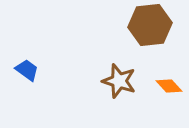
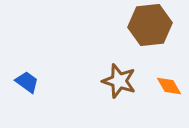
blue trapezoid: moved 12 px down
orange diamond: rotated 12 degrees clockwise
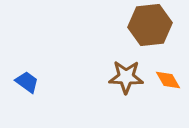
brown star: moved 7 px right, 4 px up; rotated 16 degrees counterclockwise
orange diamond: moved 1 px left, 6 px up
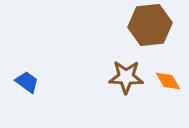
orange diamond: moved 1 px down
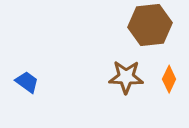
orange diamond: moved 1 px right, 2 px up; rotated 56 degrees clockwise
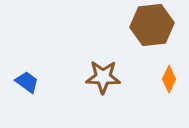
brown hexagon: moved 2 px right
brown star: moved 23 px left
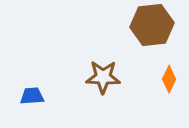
blue trapezoid: moved 5 px right, 14 px down; rotated 40 degrees counterclockwise
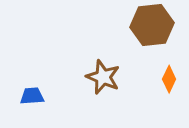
brown star: rotated 20 degrees clockwise
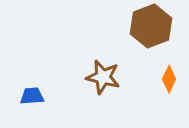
brown hexagon: moved 1 px left, 1 px down; rotated 15 degrees counterclockwise
brown star: rotated 8 degrees counterclockwise
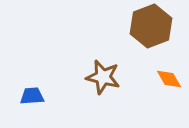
orange diamond: rotated 56 degrees counterclockwise
